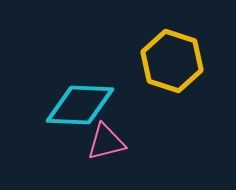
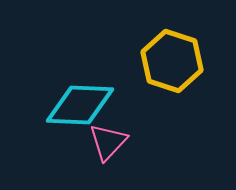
pink triangle: moved 2 px right; rotated 33 degrees counterclockwise
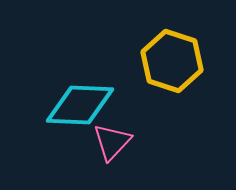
pink triangle: moved 4 px right
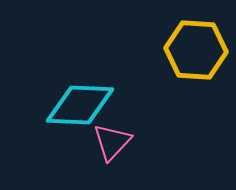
yellow hexagon: moved 24 px right, 11 px up; rotated 14 degrees counterclockwise
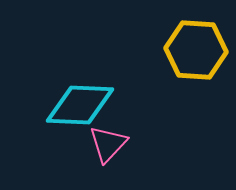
pink triangle: moved 4 px left, 2 px down
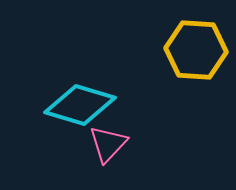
cyan diamond: rotated 14 degrees clockwise
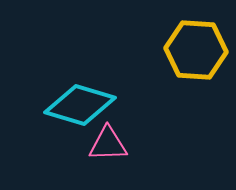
pink triangle: rotated 45 degrees clockwise
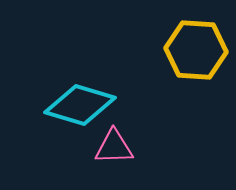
pink triangle: moved 6 px right, 3 px down
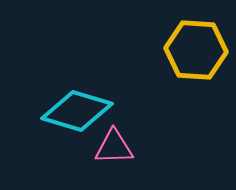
cyan diamond: moved 3 px left, 6 px down
